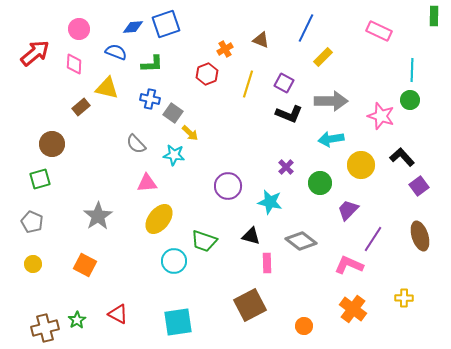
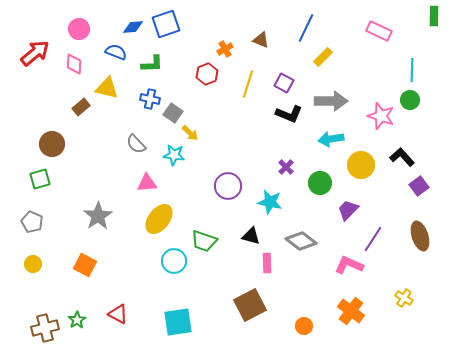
yellow cross at (404, 298): rotated 30 degrees clockwise
orange cross at (353, 309): moved 2 px left, 2 px down
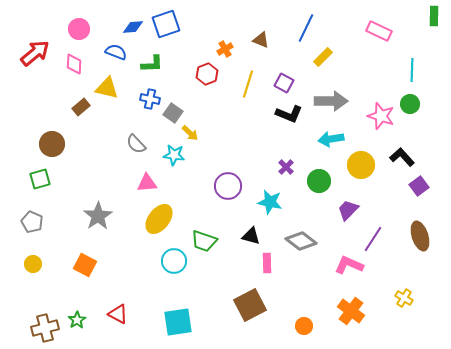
green circle at (410, 100): moved 4 px down
green circle at (320, 183): moved 1 px left, 2 px up
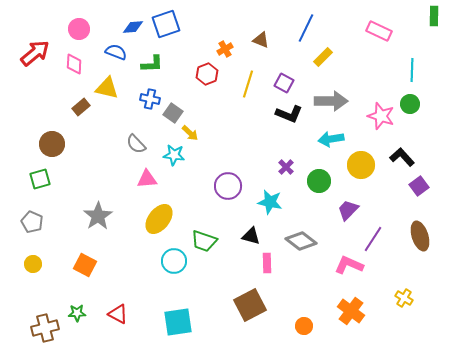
pink triangle at (147, 183): moved 4 px up
green star at (77, 320): moved 7 px up; rotated 30 degrees clockwise
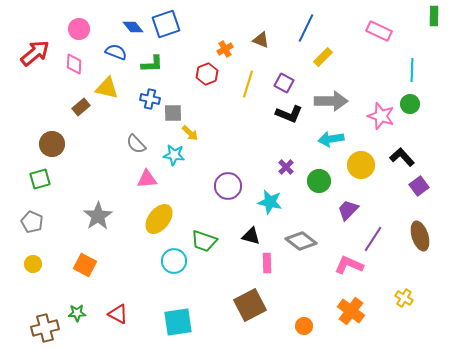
blue diamond at (133, 27): rotated 55 degrees clockwise
gray square at (173, 113): rotated 36 degrees counterclockwise
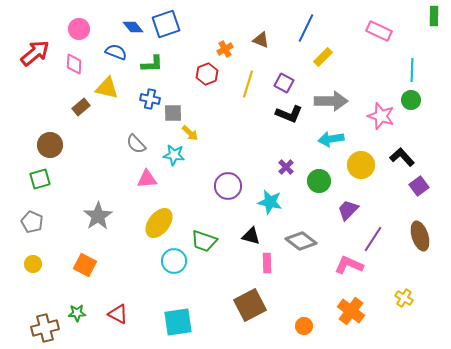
green circle at (410, 104): moved 1 px right, 4 px up
brown circle at (52, 144): moved 2 px left, 1 px down
yellow ellipse at (159, 219): moved 4 px down
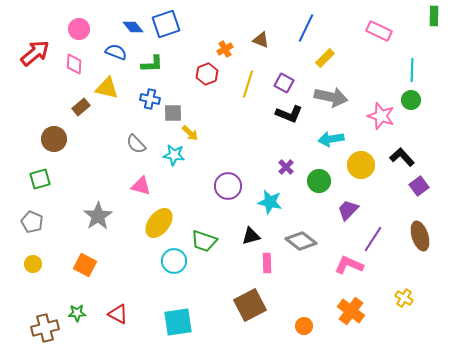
yellow rectangle at (323, 57): moved 2 px right, 1 px down
gray arrow at (331, 101): moved 4 px up; rotated 12 degrees clockwise
brown circle at (50, 145): moved 4 px right, 6 px up
pink triangle at (147, 179): moved 6 px left, 7 px down; rotated 20 degrees clockwise
black triangle at (251, 236): rotated 30 degrees counterclockwise
